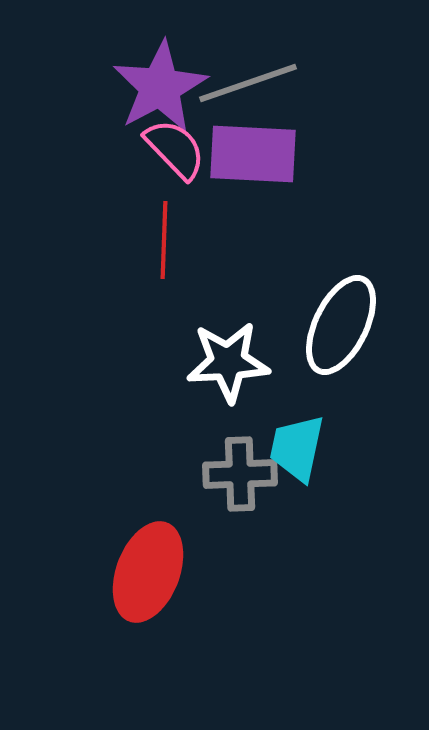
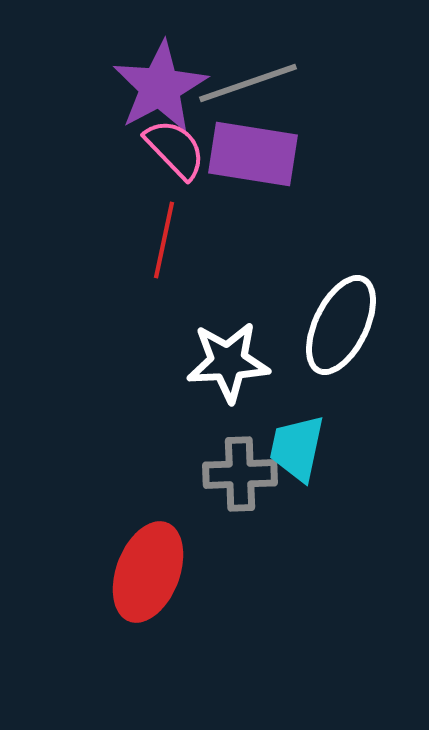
purple rectangle: rotated 6 degrees clockwise
red line: rotated 10 degrees clockwise
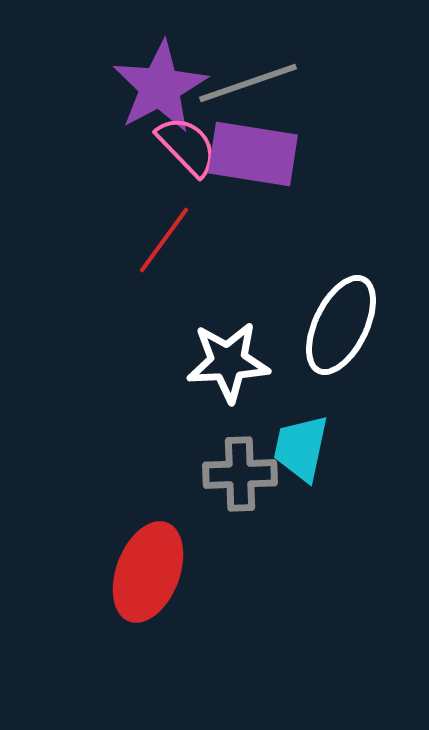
pink semicircle: moved 12 px right, 3 px up
red line: rotated 24 degrees clockwise
cyan trapezoid: moved 4 px right
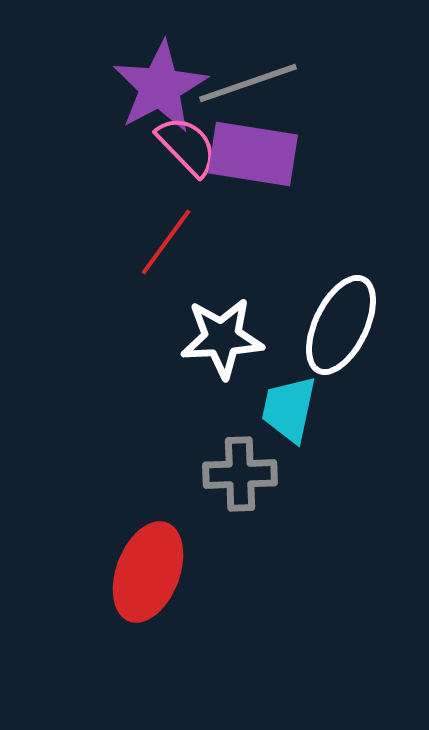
red line: moved 2 px right, 2 px down
white star: moved 6 px left, 24 px up
cyan trapezoid: moved 12 px left, 39 px up
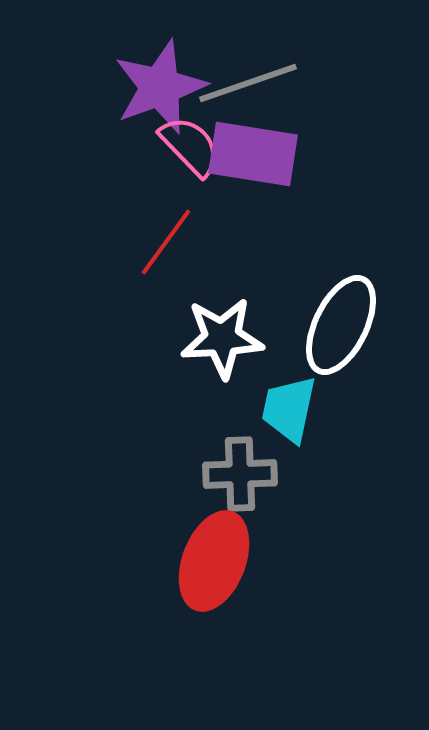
purple star: rotated 8 degrees clockwise
pink semicircle: moved 3 px right
red ellipse: moved 66 px right, 11 px up
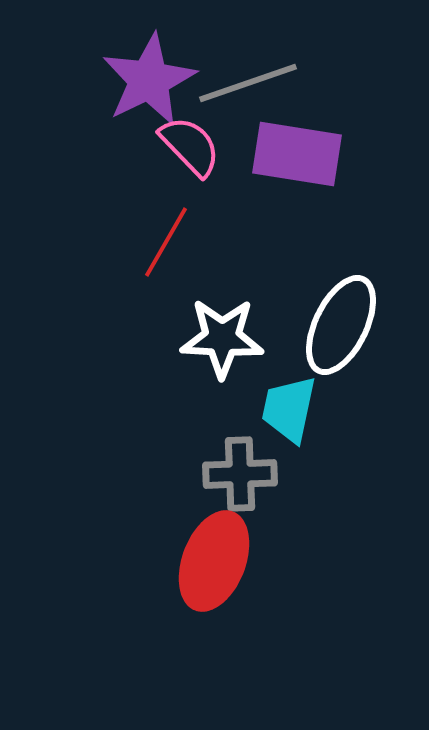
purple star: moved 11 px left, 7 px up; rotated 6 degrees counterclockwise
purple rectangle: moved 44 px right
red line: rotated 6 degrees counterclockwise
white star: rotated 6 degrees clockwise
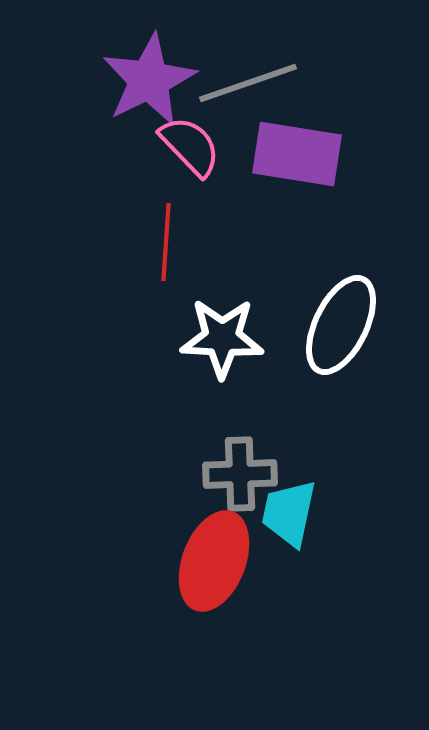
red line: rotated 26 degrees counterclockwise
cyan trapezoid: moved 104 px down
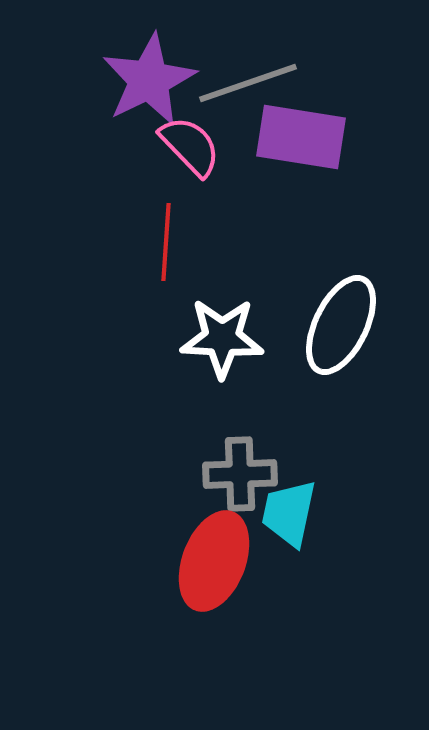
purple rectangle: moved 4 px right, 17 px up
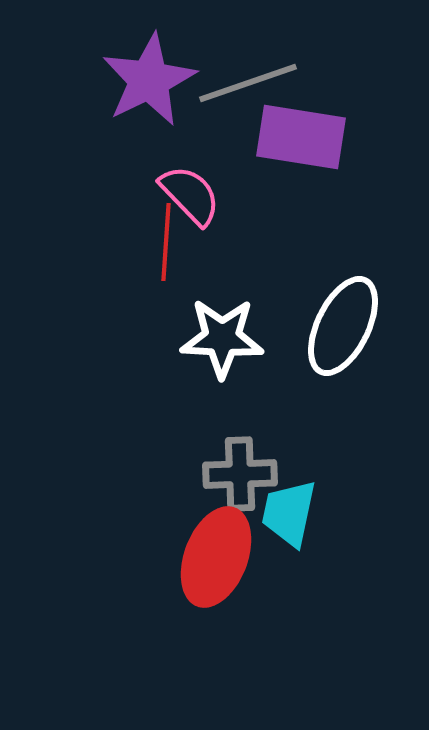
pink semicircle: moved 49 px down
white ellipse: moved 2 px right, 1 px down
red ellipse: moved 2 px right, 4 px up
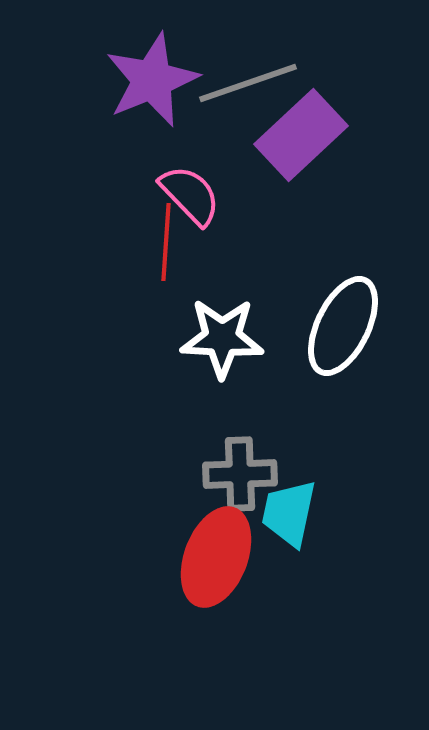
purple star: moved 3 px right; rotated 4 degrees clockwise
purple rectangle: moved 2 px up; rotated 52 degrees counterclockwise
